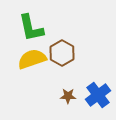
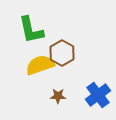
green L-shape: moved 2 px down
yellow semicircle: moved 8 px right, 6 px down
brown star: moved 10 px left
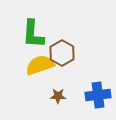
green L-shape: moved 2 px right, 4 px down; rotated 16 degrees clockwise
blue cross: rotated 30 degrees clockwise
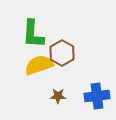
yellow semicircle: moved 1 px left
blue cross: moved 1 px left, 1 px down
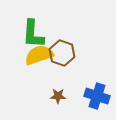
brown hexagon: rotated 10 degrees counterclockwise
yellow semicircle: moved 10 px up
blue cross: rotated 25 degrees clockwise
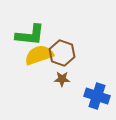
green L-shape: moved 3 px left, 1 px down; rotated 88 degrees counterclockwise
brown star: moved 4 px right, 17 px up
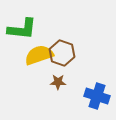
green L-shape: moved 8 px left, 6 px up
brown star: moved 4 px left, 3 px down
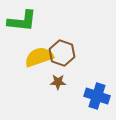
green L-shape: moved 8 px up
yellow semicircle: moved 2 px down
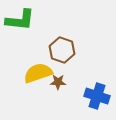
green L-shape: moved 2 px left, 1 px up
brown hexagon: moved 3 px up
yellow semicircle: moved 1 px left, 16 px down
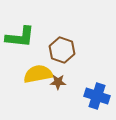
green L-shape: moved 17 px down
yellow semicircle: moved 1 px down; rotated 8 degrees clockwise
